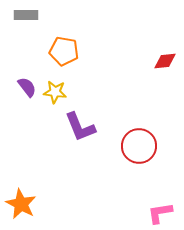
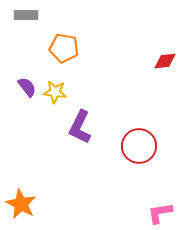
orange pentagon: moved 3 px up
purple L-shape: rotated 48 degrees clockwise
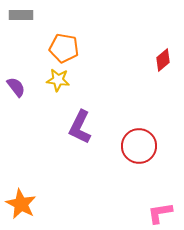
gray rectangle: moved 5 px left
red diamond: moved 2 px left, 1 px up; rotated 35 degrees counterclockwise
purple semicircle: moved 11 px left
yellow star: moved 3 px right, 12 px up
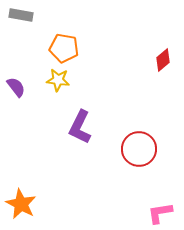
gray rectangle: rotated 10 degrees clockwise
red circle: moved 3 px down
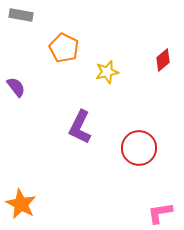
orange pentagon: rotated 16 degrees clockwise
yellow star: moved 49 px right, 8 px up; rotated 20 degrees counterclockwise
red circle: moved 1 px up
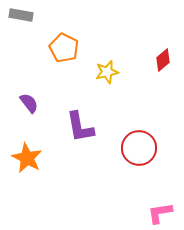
purple semicircle: moved 13 px right, 16 px down
purple L-shape: rotated 36 degrees counterclockwise
orange star: moved 6 px right, 46 px up
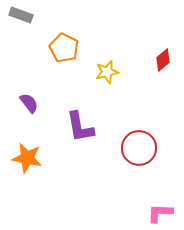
gray rectangle: rotated 10 degrees clockwise
orange star: rotated 16 degrees counterclockwise
pink L-shape: rotated 12 degrees clockwise
